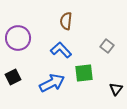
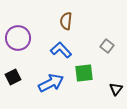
blue arrow: moved 1 px left
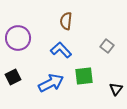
green square: moved 3 px down
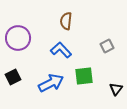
gray square: rotated 24 degrees clockwise
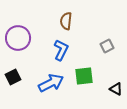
blue L-shape: rotated 70 degrees clockwise
black triangle: rotated 40 degrees counterclockwise
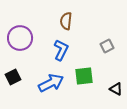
purple circle: moved 2 px right
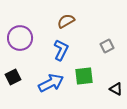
brown semicircle: rotated 54 degrees clockwise
